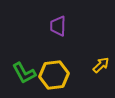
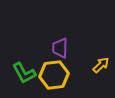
purple trapezoid: moved 2 px right, 22 px down
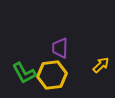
yellow hexagon: moved 2 px left
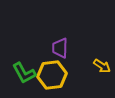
yellow arrow: moved 1 px right, 1 px down; rotated 78 degrees clockwise
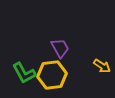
purple trapezoid: rotated 150 degrees clockwise
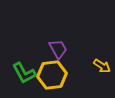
purple trapezoid: moved 2 px left, 1 px down
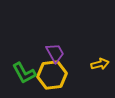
purple trapezoid: moved 3 px left, 4 px down
yellow arrow: moved 2 px left, 2 px up; rotated 48 degrees counterclockwise
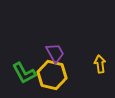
yellow arrow: rotated 84 degrees counterclockwise
yellow hexagon: rotated 20 degrees clockwise
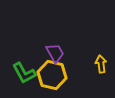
yellow arrow: moved 1 px right
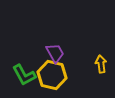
green L-shape: moved 2 px down
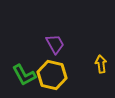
purple trapezoid: moved 9 px up
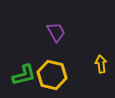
purple trapezoid: moved 1 px right, 12 px up
green L-shape: rotated 75 degrees counterclockwise
